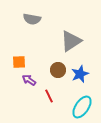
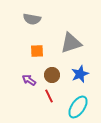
gray triangle: moved 2 px down; rotated 15 degrees clockwise
orange square: moved 18 px right, 11 px up
brown circle: moved 6 px left, 5 px down
cyan ellipse: moved 4 px left
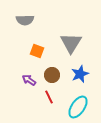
gray semicircle: moved 7 px left, 1 px down; rotated 12 degrees counterclockwise
gray triangle: rotated 40 degrees counterclockwise
orange square: rotated 24 degrees clockwise
red line: moved 1 px down
